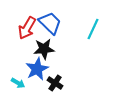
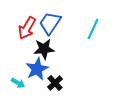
blue trapezoid: rotated 100 degrees counterclockwise
black cross: rotated 14 degrees clockwise
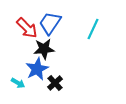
red arrow: rotated 75 degrees counterclockwise
